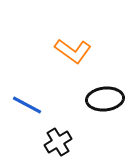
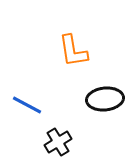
orange L-shape: rotated 45 degrees clockwise
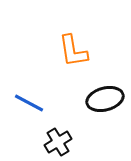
black ellipse: rotated 9 degrees counterclockwise
blue line: moved 2 px right, 2 px up
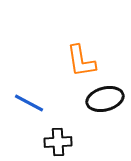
orange L-shape: moved 8 px right, 10 px down
black cross: rotated 28 degrees clockwise
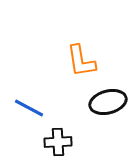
black ellipse: moved 3 px right, 3 px down
blue line: moved 5 px down
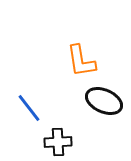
black ellipse: moved 4 px left, 1 px up; rotated 39 degrees clockwise
blue line: rotated 24 degrees clockwise
